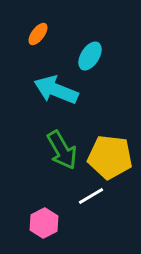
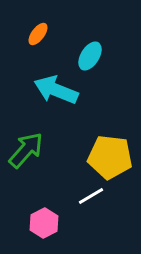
green arrow: moved 36 px left; rotated 108 degrees counterclockwise
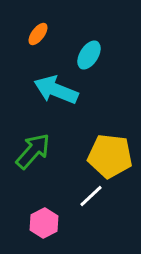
cyan ellipse: moved 1 px left, 1 px up
green arrow: moved 7 px right, 1 px down
yellow pentagon: moved 1 px up
white line: rotated 12 degrees counterclockwise
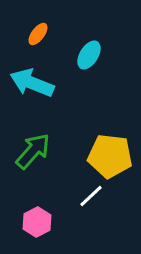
cyan arrow: moved 24 px left, 7 px up
pink hexagon: moved 7 px left, 1 px up
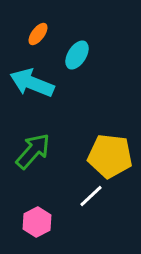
cyan ellipse: moved 12 px left
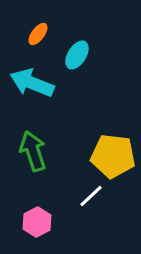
green arrow: rotated 60 degrees counterclockwise
yellow pentagon: moved 3 px right
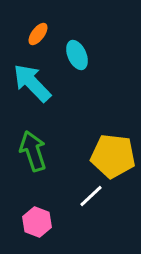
cyan ellipse: rotated 56 degrees counterclockwise
cyan arrow: rotated 24 degrees clockwise
pink hexagon: rotated 12 degrees counterclockwise
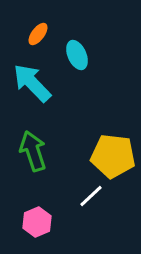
pink hexagon: rotated 16 degrees clockwise
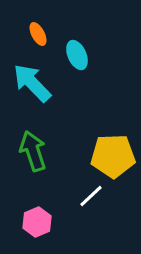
orange ellipse: rotated 65 degrees counterclockwise
yellow pentagon: rotated 9 degrees counterclockwise
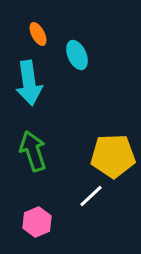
cyan arrow: moved 3 px left; rotated 144 degrees counterclockwise
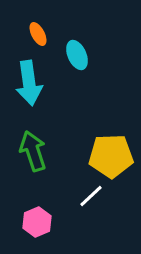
yellow pentagon: moved 2 px left
